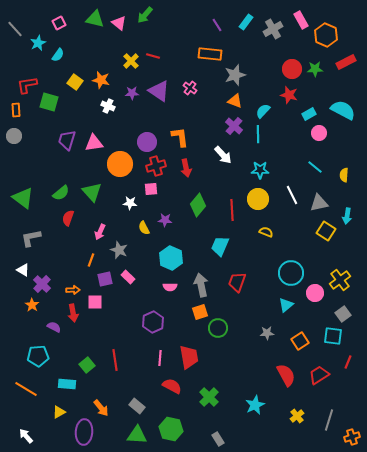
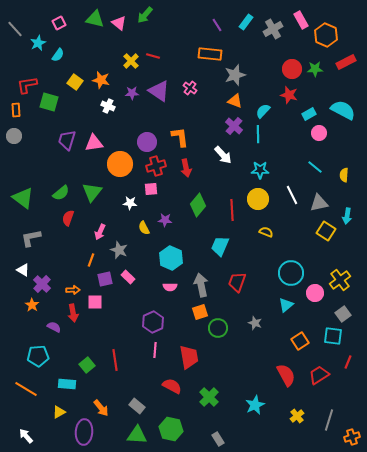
green triangle at (92, 192): rotated 20 degrees clockwise
gray star at (267, 333): moved 12 px left, 10 px up; rotated 24 degrees clockwise
pink line at (160, 358): moved 5 px left, 8 px up
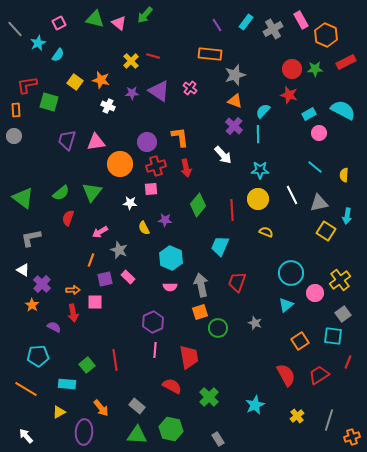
pink triangle at (94, 143): moved 2 px right, 1 px up
pink arrow at (100, 232): rotated 35 degrees clockwise
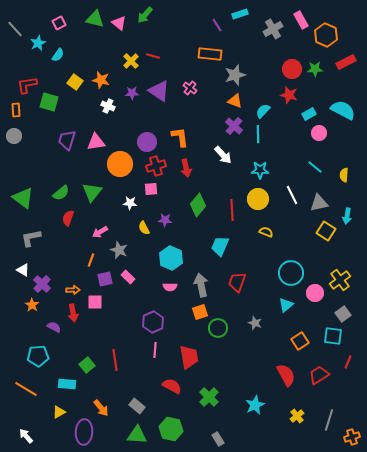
cyan rectangle at (246, 22): moved 6 px left, 8 px up; rotated 35 degrees clockwise
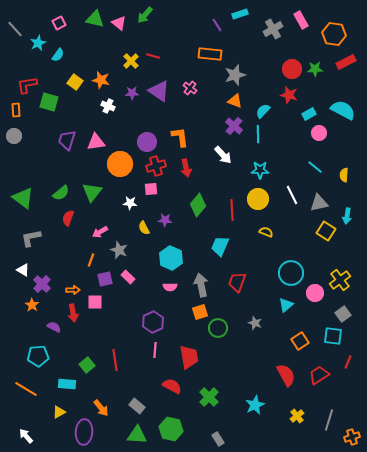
orange hexagon at (326, 35): moved 8 px right, 1 px up; rotated 15 degrees counterclockwise
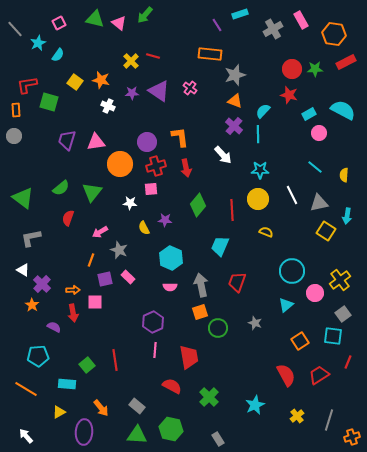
green semicircle at (61, 193): moved 5 px up
cyan circle at (291, 273): moved 1 px right, 2 px up
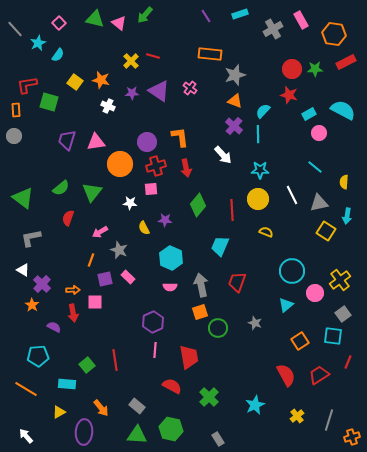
pink square at (59, 23): rotated 16 degrees counterclockwise
purple line at (217, 25): moved 11 px left, 9 px up
yellow semicircle at (344, 175): moved 7 px down
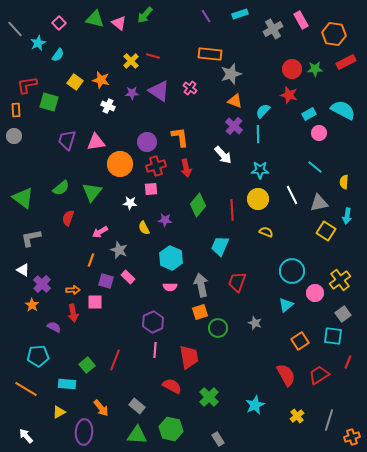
gray star at (235, 75): moved 4 px left, 1 px up
purple square at (105, 279): moved 1 px right, 2 px down; rotated 28 degrees clockwise
red line at (115, 360): rotated 30 degrees clockwise
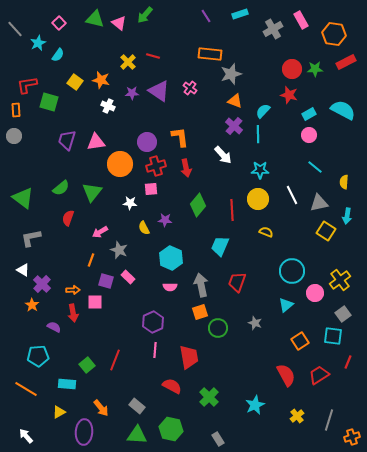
yellow cross at (131, 61): moved 3 px left, 1 px down
pink circle at (319, 133): moved 10 px left, 2 px down
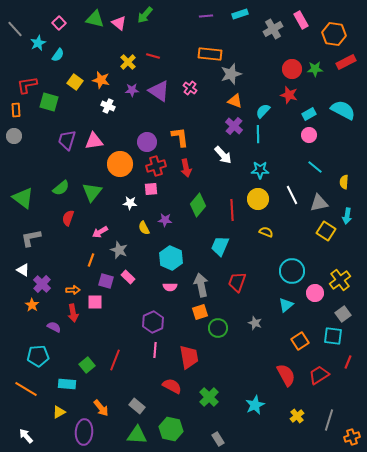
purple line at (206, 16): rotated 64 degrees counterclockwise
purple star at (132, 93): moved 3 px up
pink triangle at (96, 142): moved 2 px left, 1 px up
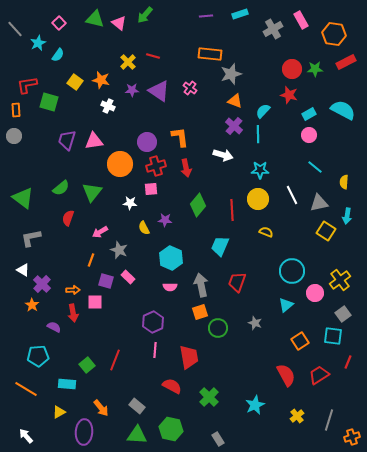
white arrow at (223, 155): rotated 30 degrees counterclockwise
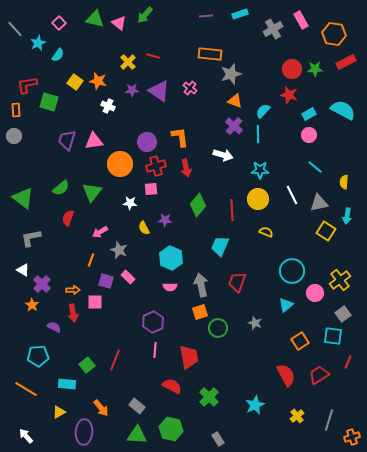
orange star at (101, 80): moved 3 px left, 1 px down
